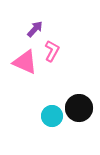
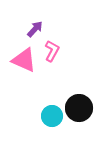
pink triangle: moved 1 px left, 2 px up
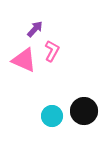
black circle: moved 5 px right, 3 px down
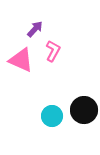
pink L-shape: moved 1 px right
pink triangle: moved 3 px left
black circle: moved 1 px up
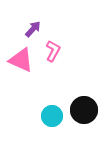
purple arrow: moved 2 px left
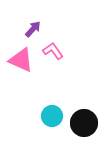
pink L-shape: rotated 65 degrees counterclockwise
black circle: moved 13 px down
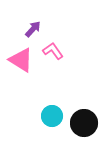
pink triangle: rotated 8 degrees clockwise
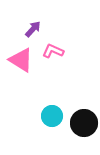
pink L-shape: rotated 30 degrees counterclockwise
